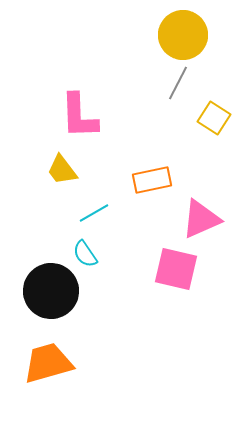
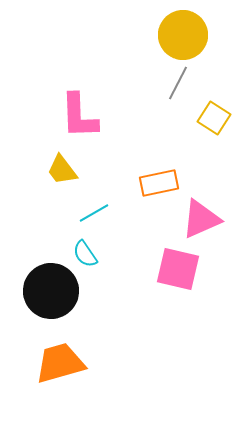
orange rectangle: moved 7 px right, 3 px down
pink square: moved 2 px right
orange trapezoid: moved 12 px right
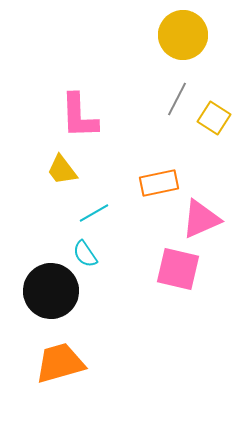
gray line: moved 1 px left, 16 px down
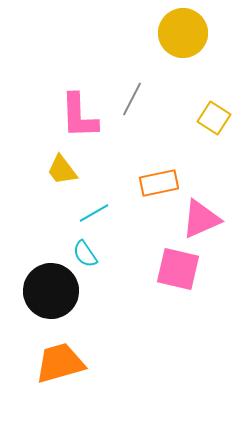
yellow circle: moved 2 px up
gray line: moved 45 px left
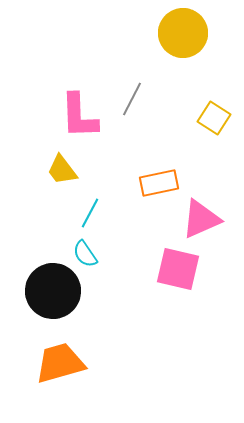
cyan line: moved 4 px left; rotated 32 degrees counterclockwise
black circle: moved 2 px right
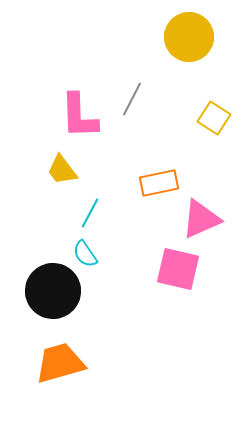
yellow circle: moved 6 px right, 4 px down
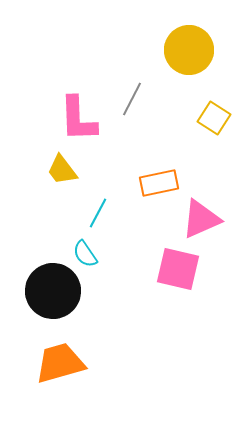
yellow circle: moved 13 px down
pink L-shape: moved 1 px left, 3 px down
cyan line: moved 8 px right
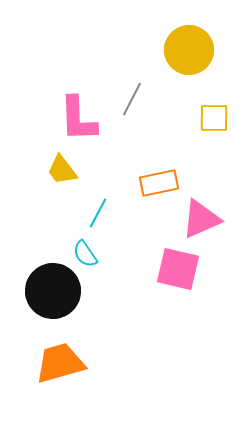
yellow square: rotated 32 degrees counterclockwise
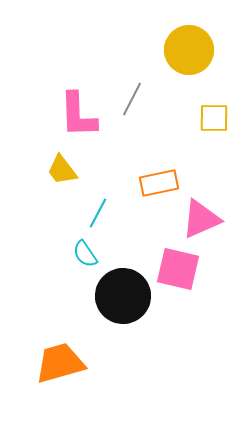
pink L-shape: moved 4 px up
black circle: moved 70 px right, 5 px down
